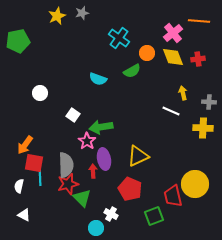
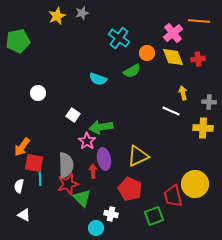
white circle: moved 2 px left
orange arrow: moved 3 px left, 2 px down
white cross: rotated 16 degrees counterclockwise
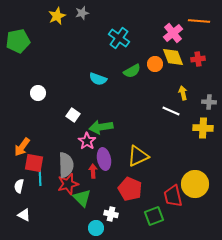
orange circle: moved 8 px right, 11 px down
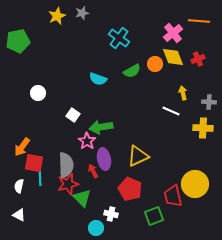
red cross: rotated 16 degrees counterclockwise
red arrow: rotated 24 degrees counterclockwise
white triangle: moved 5 px left
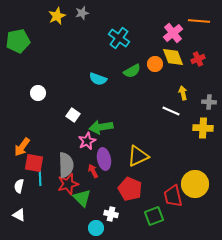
pink star: rotated 12 degrees clockwise
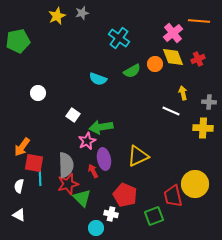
red pentagon: moved 5 px left, 6 px down
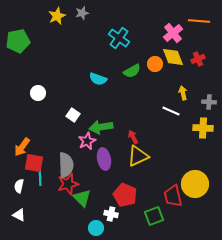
red arrow: moved 40 px right, 34 px up
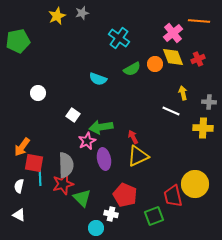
green semicircle: moved 2 px up
red star: moved 5 px left
